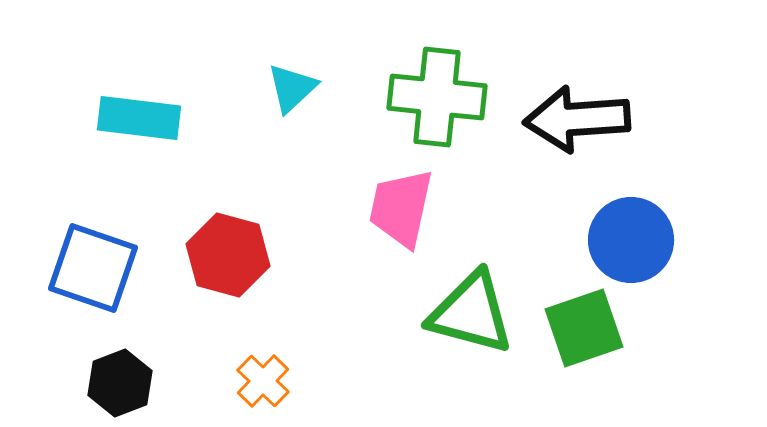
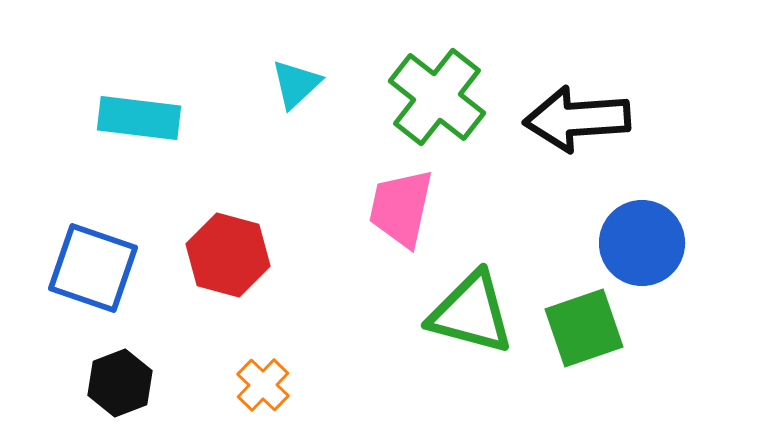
cyan triangle: moved 4 px right, 4 px up
green cross: rotated 32 degrees clockwise
blue circle: moved 11 px right, 3 px down
orange cross: moved 4 px down
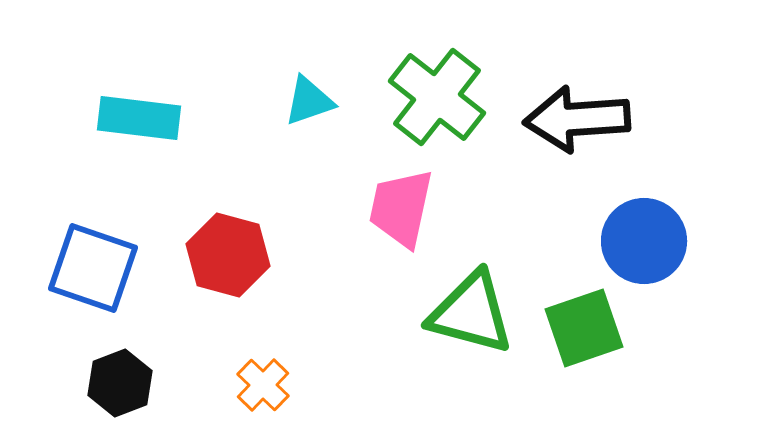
cyan triangle: moved 13 px right, 17 px down; rotated 24 degrees clockwise
blue circle: moved 2 px right, 2 px up
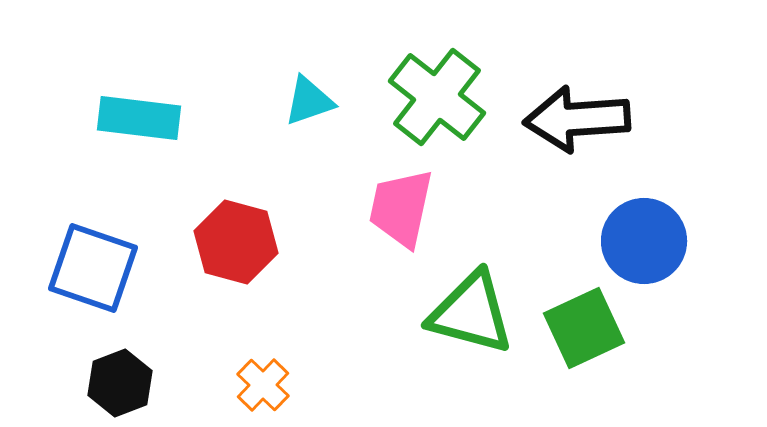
red hexagon: moved 8 px right, 13 px up
green square: rotated 6 degrees counterclockwise
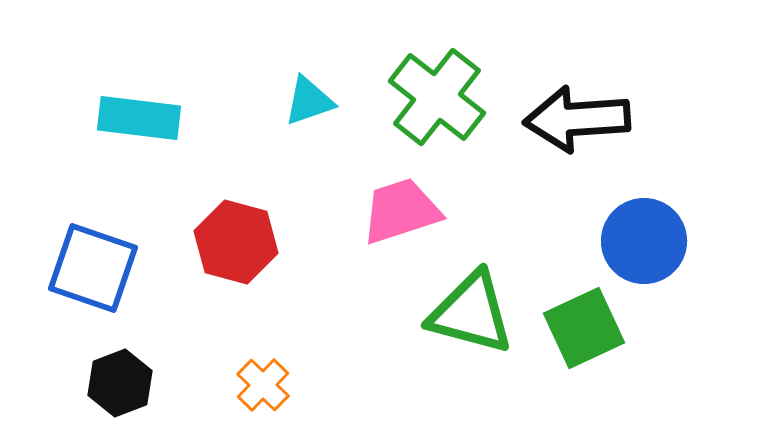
pink trapezoid: moved 3 px down; rotated 60 degrees clockwise
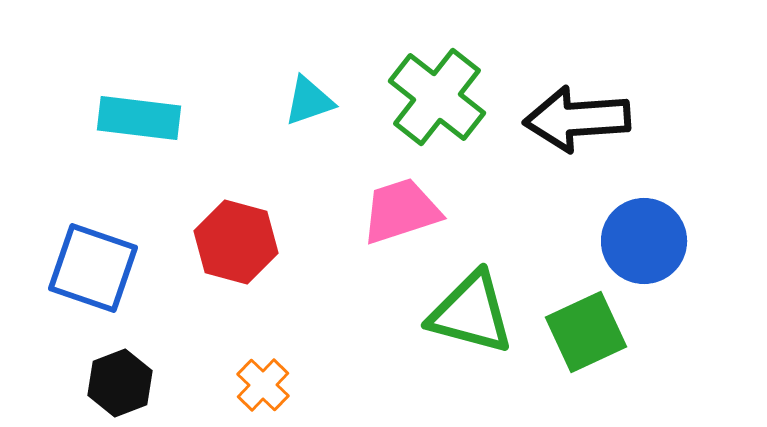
green square: moved 2 px right, 4 px down
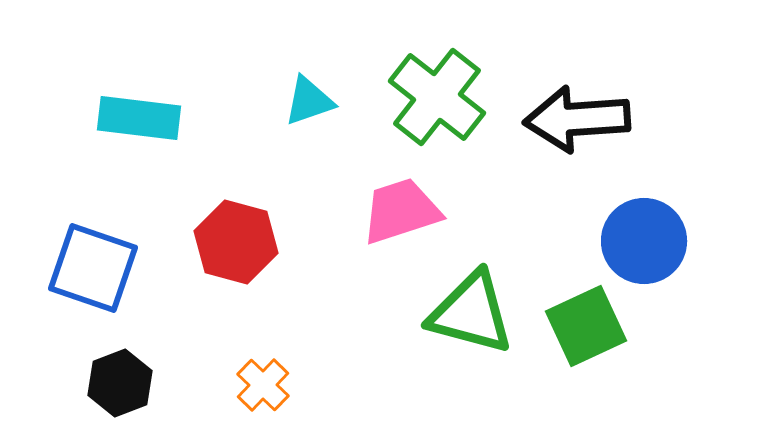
green square: moved 6 px up
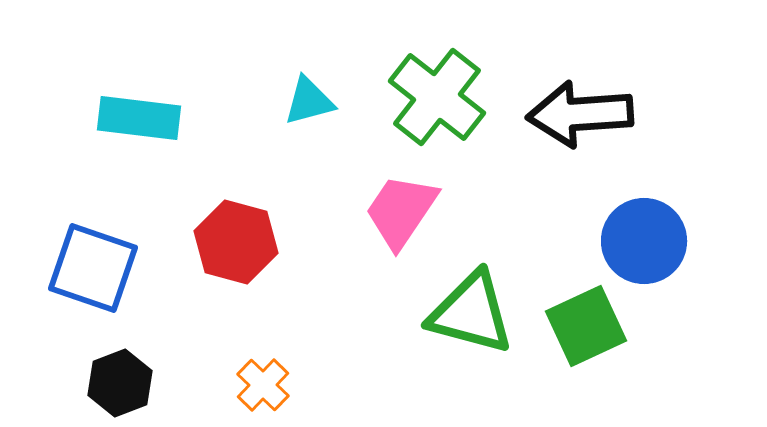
cyan triangle: rotated 4 degrees clockwise
black arrow: moved 3 px right, 5 px up
pink trapezoid: rotated 38 degrees counterclockwise
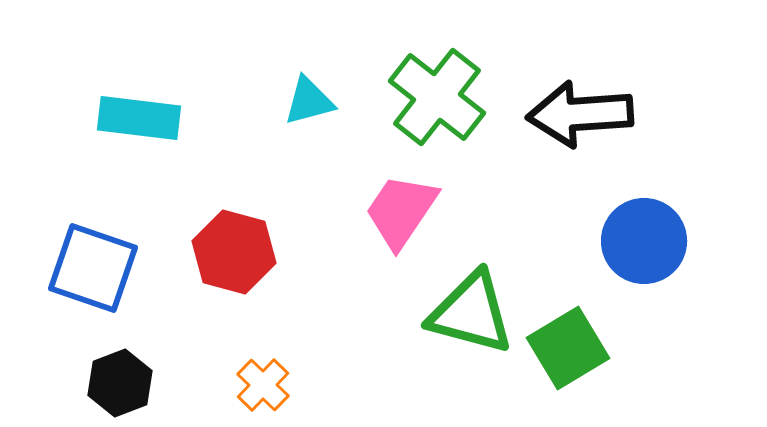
red hexagon: moved 2 px left, 10 px down
green square: moved 18 px left, 22 px down; rotated 6 degrees counterclockwise
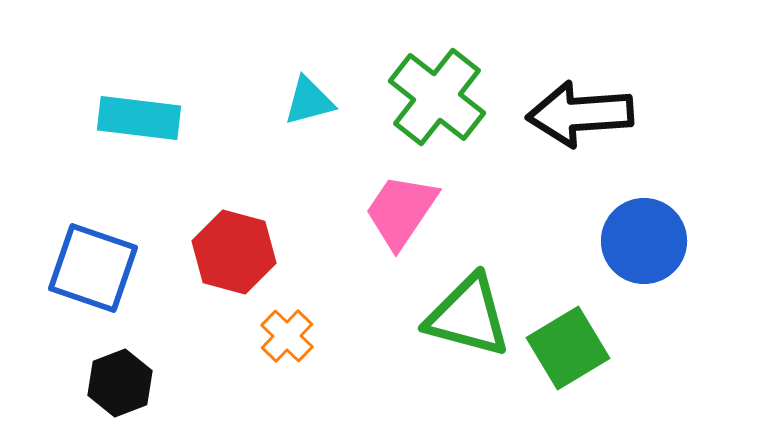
green triangle: moved 3 px left, 3 px down
orange cross: moved 24 px right, 49 px up
